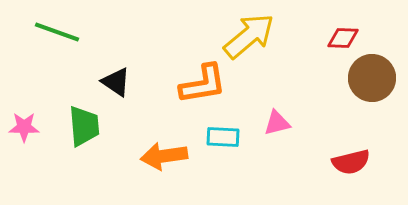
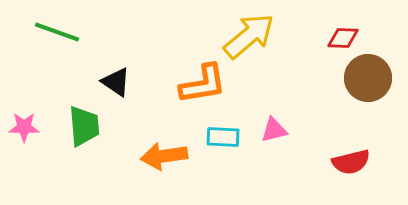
brown circle: moved 4 px left
pink triangle: moved 3 px left, 7 px down
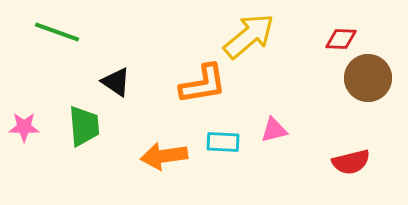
red diamond: moved 2 px left, 1 px down
cyan rectangle: moved 5 px down
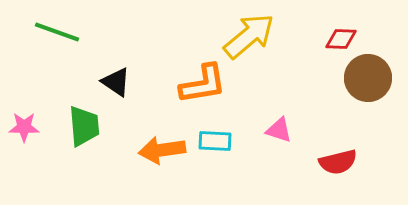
pink triangle: moved 5 px right; rotated 32 degrees clockwise
cyan rectangle: moved 8 px left, 1 px up
orange arrow: moved 2 px left, 6 px up
red semicircle: moved 13 px left
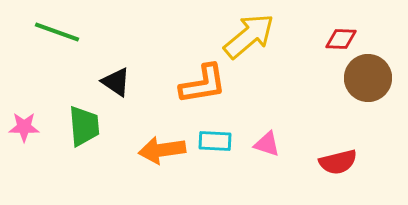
pink triangle: moved 12 px left, 14 px down
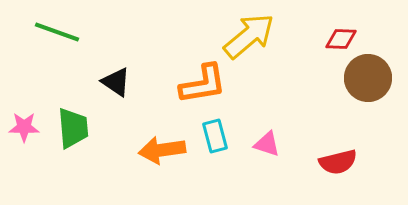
green trapezoid: moved 11 px left, 2 px down
cyan rectangle: moved 5 px up; rotated 72 degrees clockwise
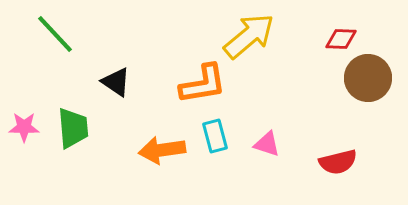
green line: moved 2 px left, 2 px down; rotated 27 degrees clockwise
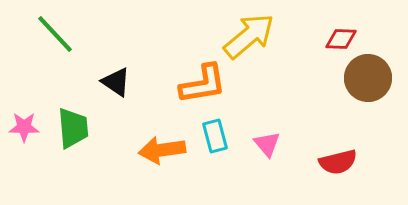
pink triangle: rotated 32 degrees clockwise
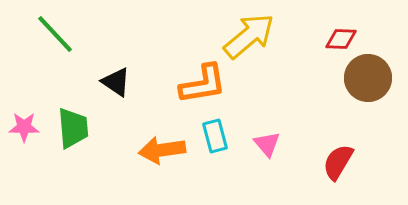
red semicircle: rotated 135 degrees clockwise
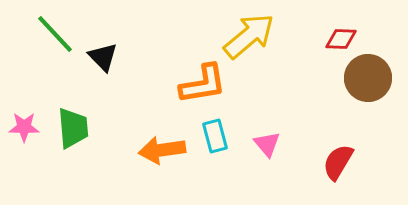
black triangle: moved 13 px left, 25 px up; rotated 12 degrees clockwise
